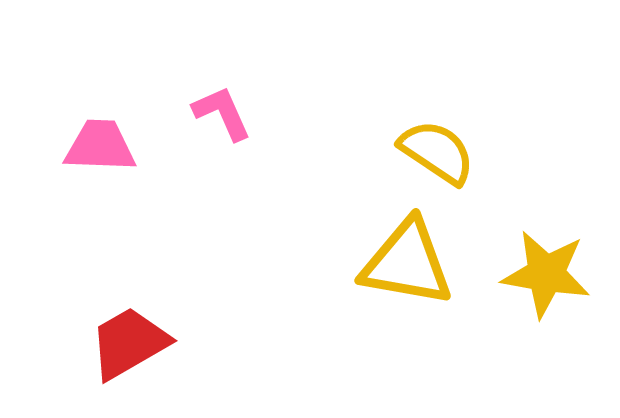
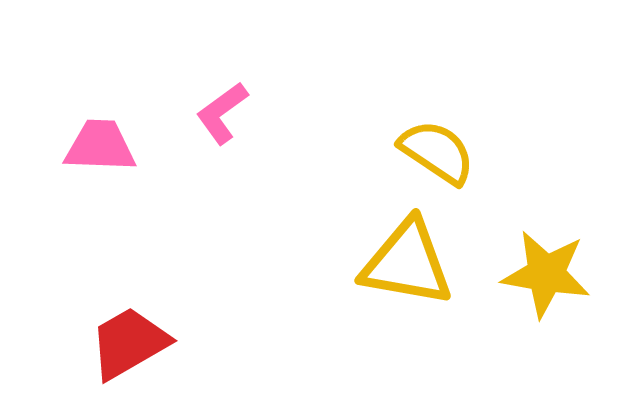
pink L-shape: rotated 102 degrees counterclockwise
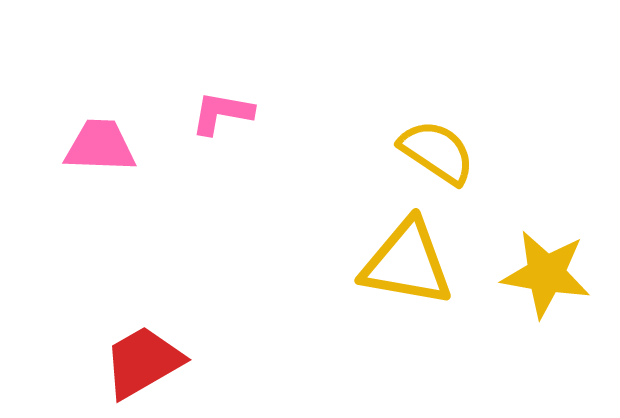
pink L-shape: rotated 46 degrees clockwise
red trapezoid: moved 14 px right, 19 px down
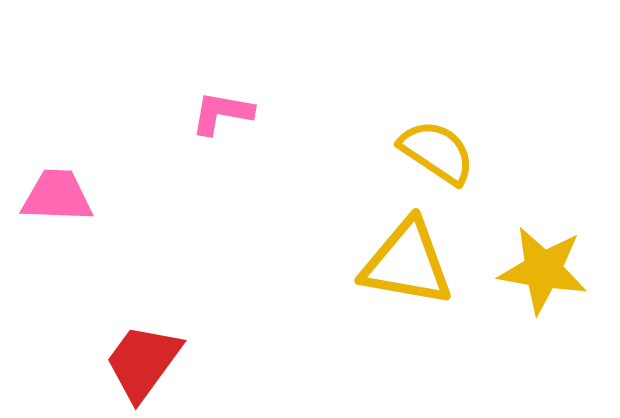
pink trapezoid: moved 43 px left, 50 px down
yellow star: moved 3 px left, 4 px up
red trapezoid: rotated 24 degrees counterclockwise
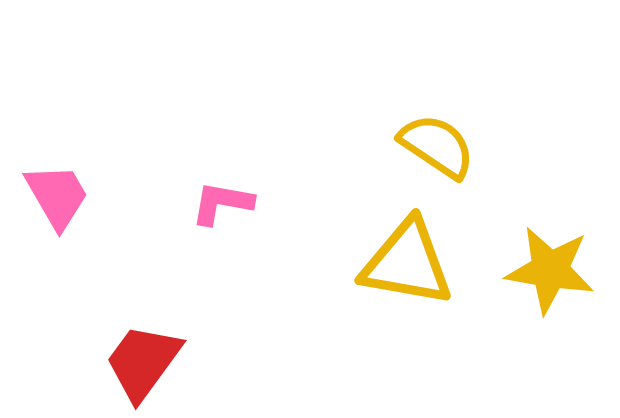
pink L-shape: moved 90 px down
yellow semicircle: moved 6 px up
pink trapezoid: rotated 58 degrees clockwise
yellow star: moved 7 px right
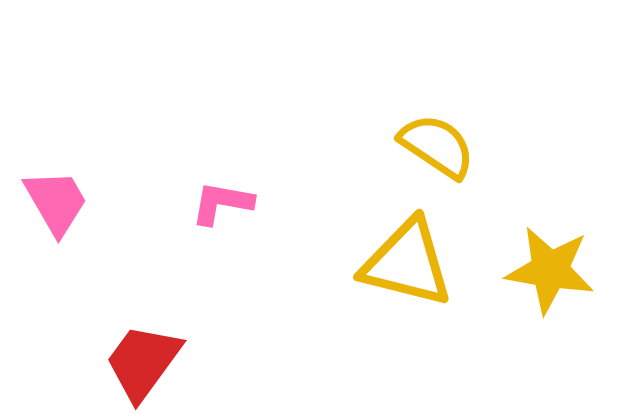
pink trapezoid: moved 1 px left, 6 px down
yellow triangle: rotated 4 degrees clockwise
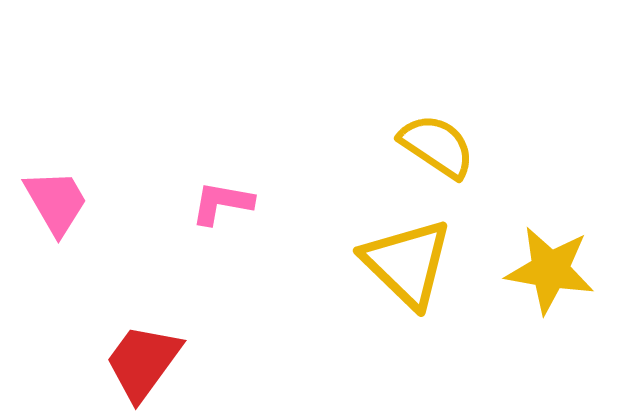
yellow triangle: rotated 30 degrees clockwise
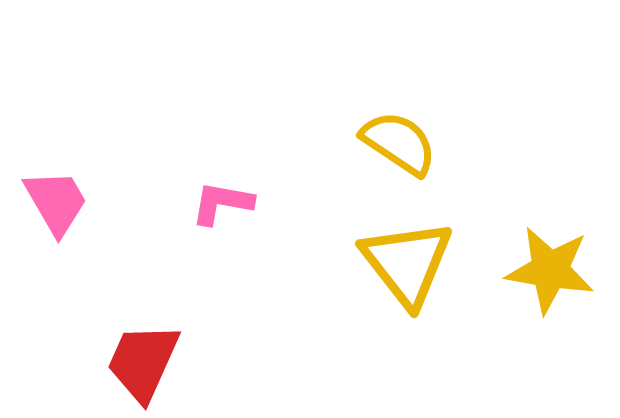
yellow semicircle: moved 38 px left, 3 px up
yellow triangle: rotated 8 degrees clockwise
red trapezoid: rotated 12 degrees counterclockwise
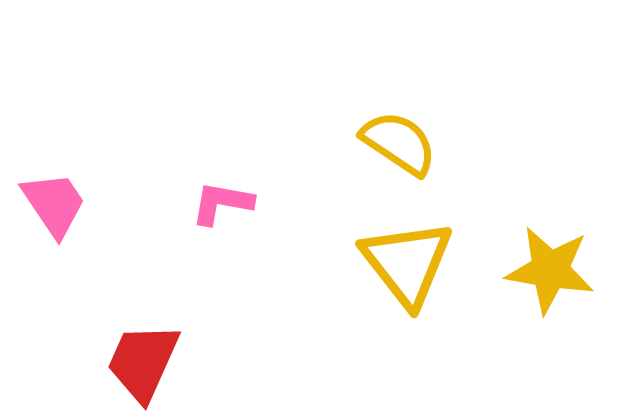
pink trapezoid: moved 2 px left, 2 px down; rotated 4 degrees counterclockwise
